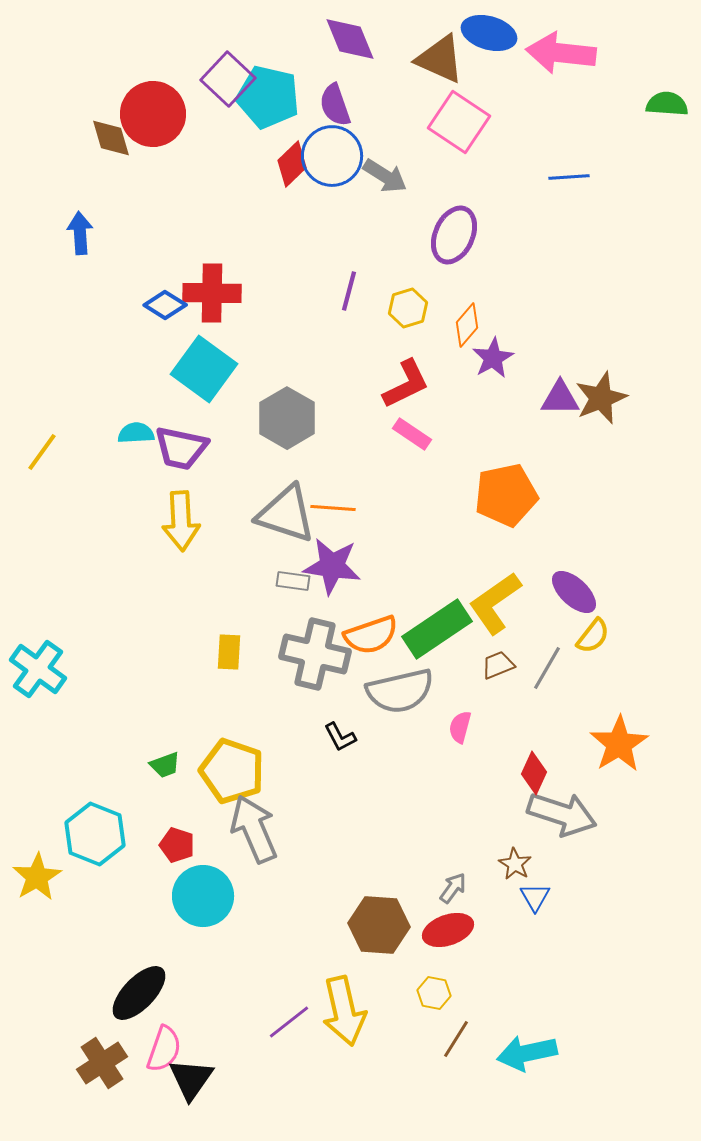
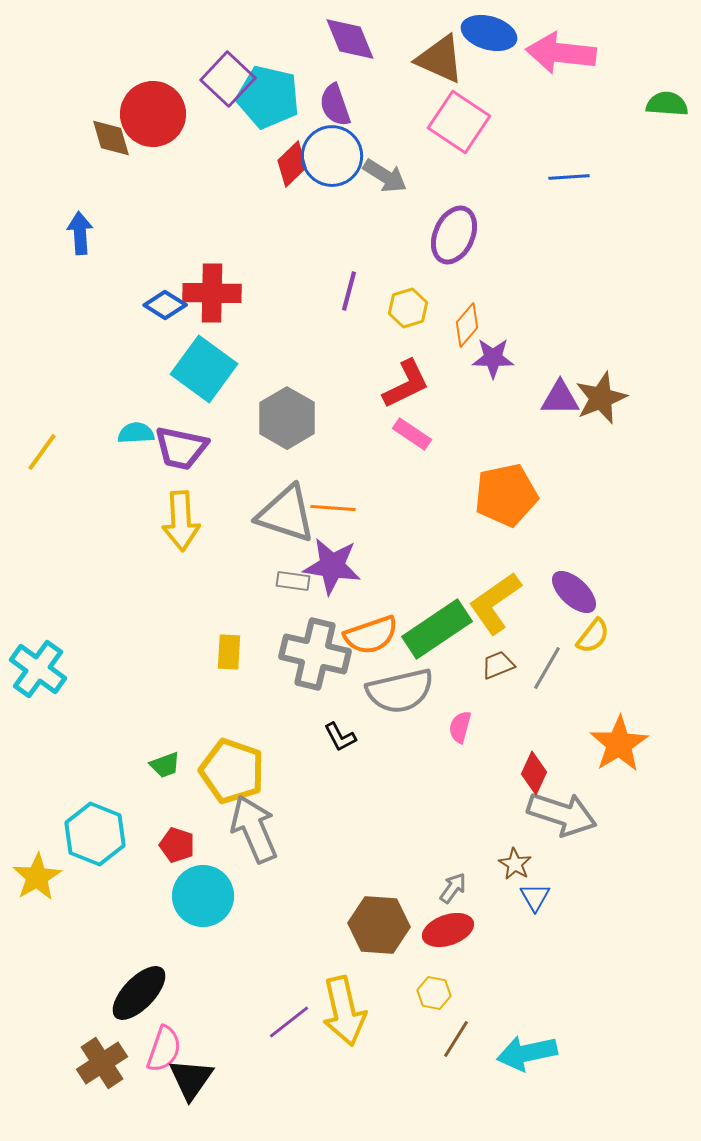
purple star at (493, 358): rotated 30 degrees clockwise
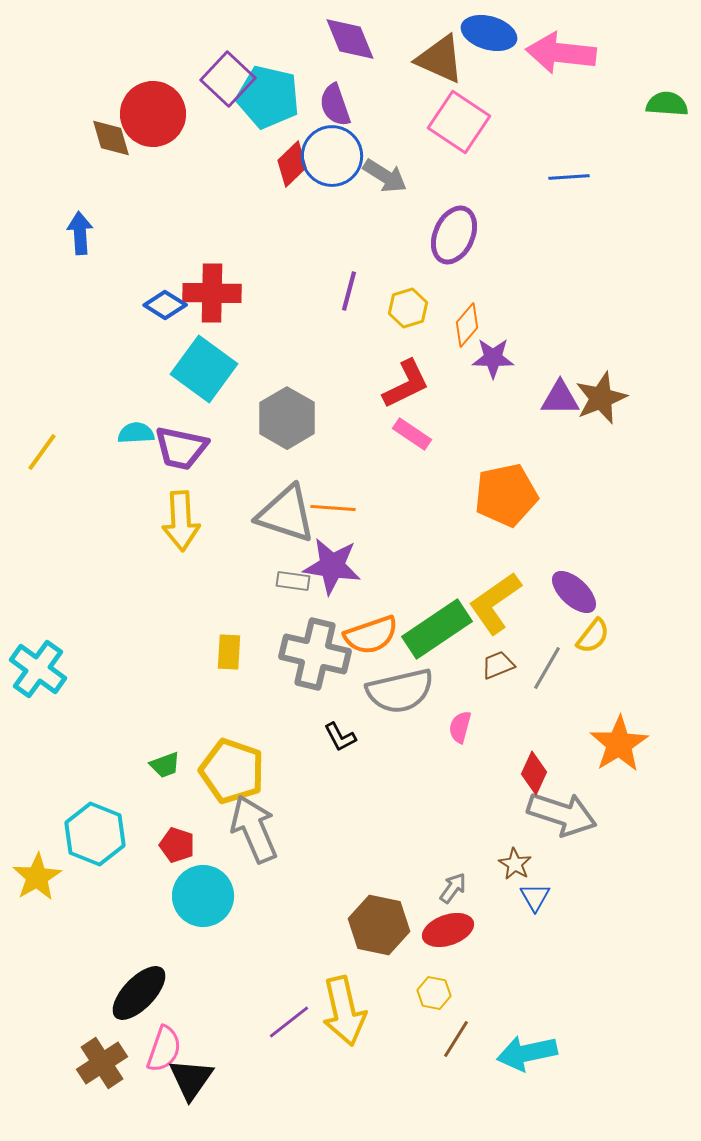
brown hexagon at (379, 925): rotated 8 degrees clockwise
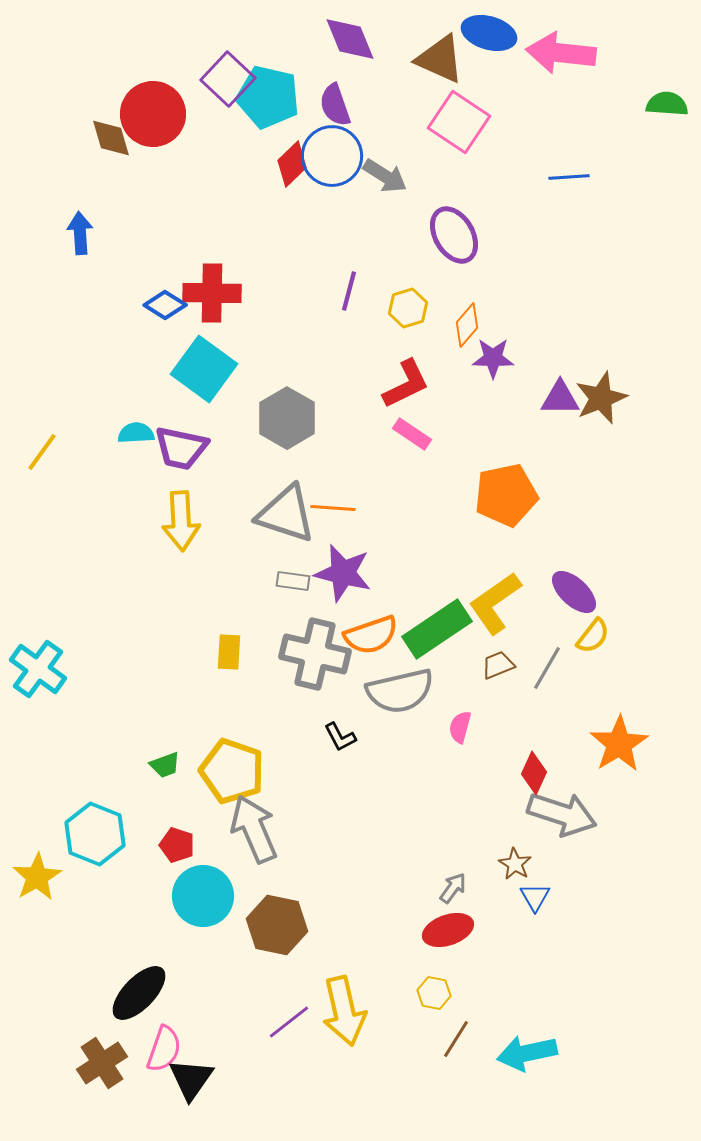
purple ellipse at (454, 235): rotated 54 degrees counterclockwise
purple star at (332, 566): moved 11 px right, 7 px down; rotated 6 degrees clockwise
brown hexagon at (379, 925): moved 102 px left
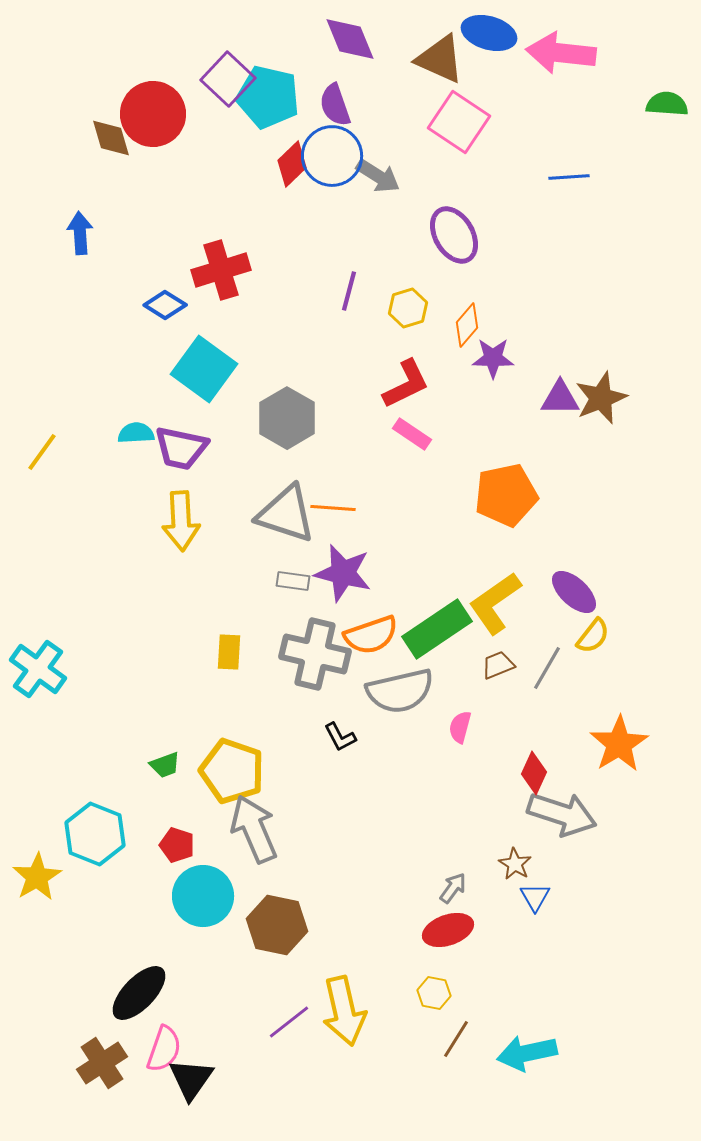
gray arrow at (385, 176): moved 7 px left
red cross at (212, 293): moved 9 px right, 23 px up; rotated 18 degrees counterclockwise
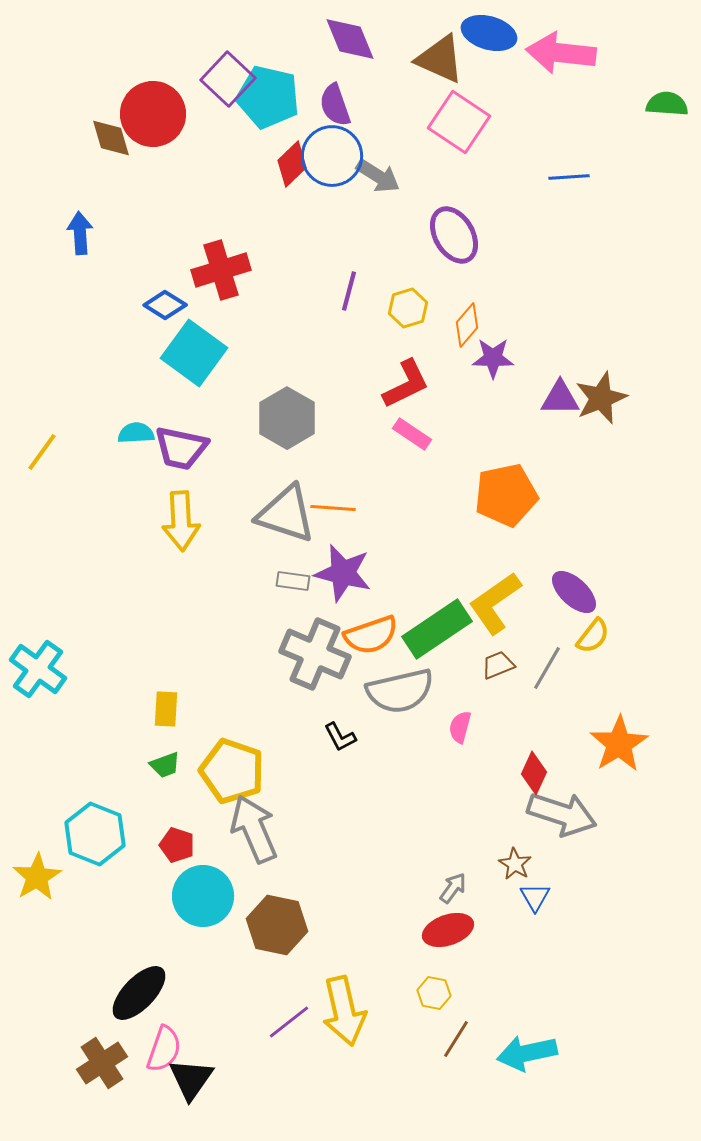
cyan square at (204, 369): moved 10 px left, 16 px up
yellow rectangle at (229, 652): moved 63 px left, 57 px down
gray cross at (315, 654): rotated 10 degrees clockwise
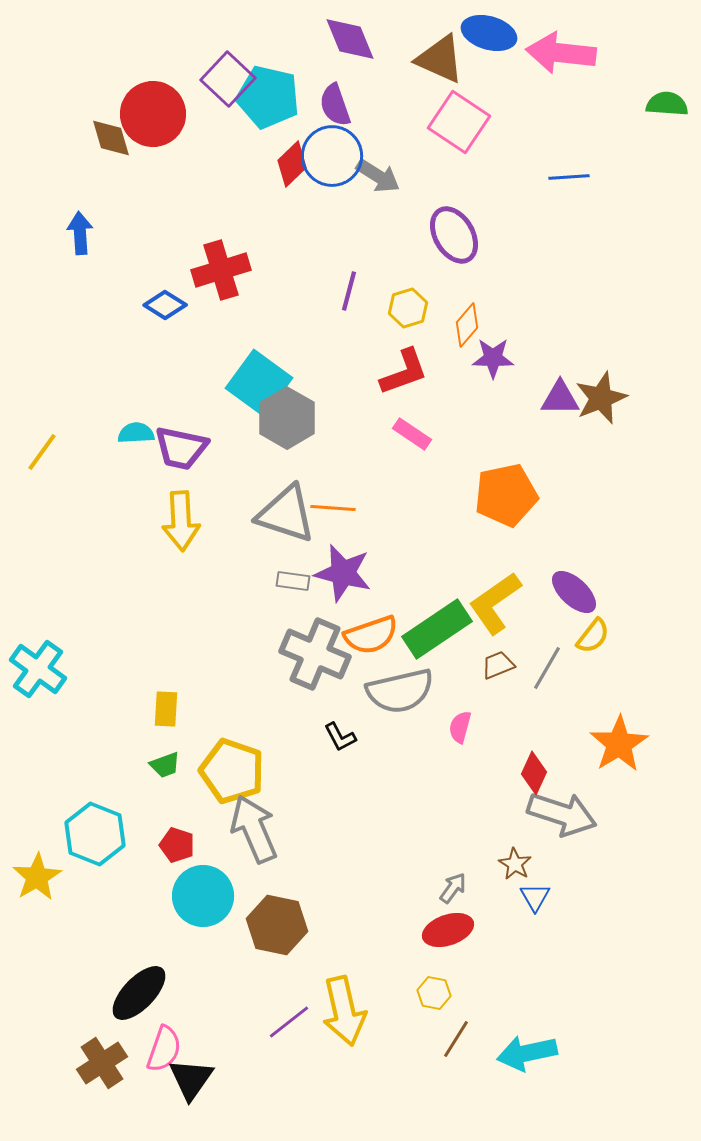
cyan square at (194, 353): moved 65 px right, 30 px down
red L-shape at (406, 384): moved 2 px left, 12 px up; rotated 6 degrees clockwise
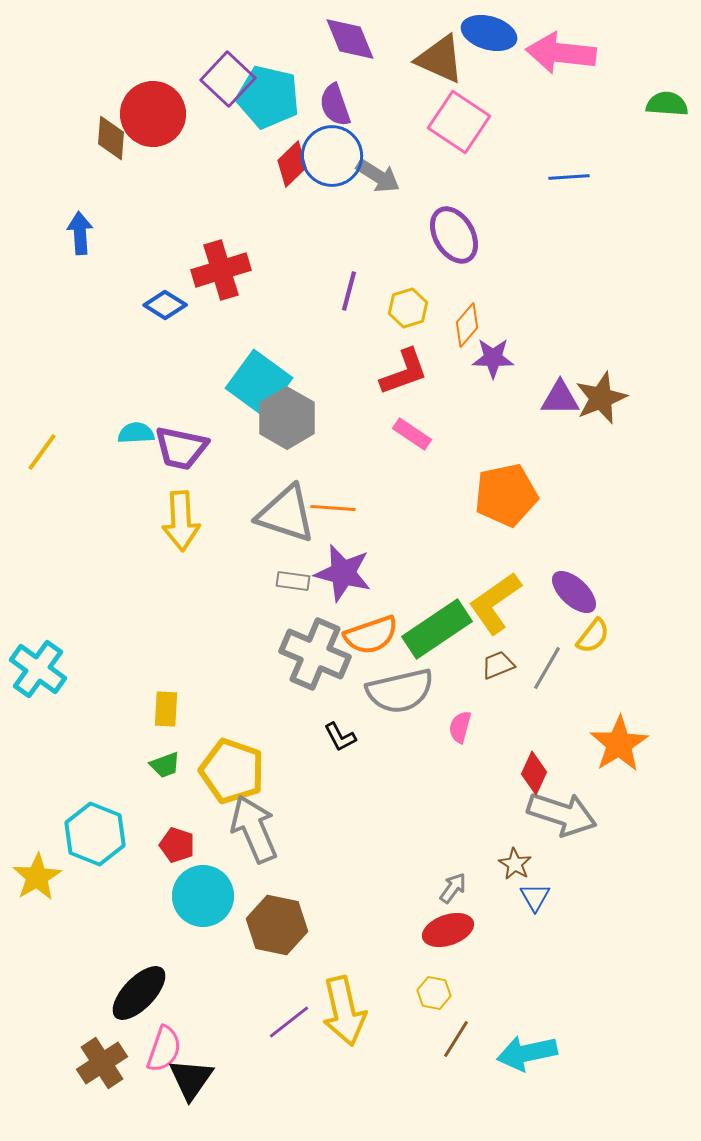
brown diamond at (111, 138): rotated 21 degrees clockwise
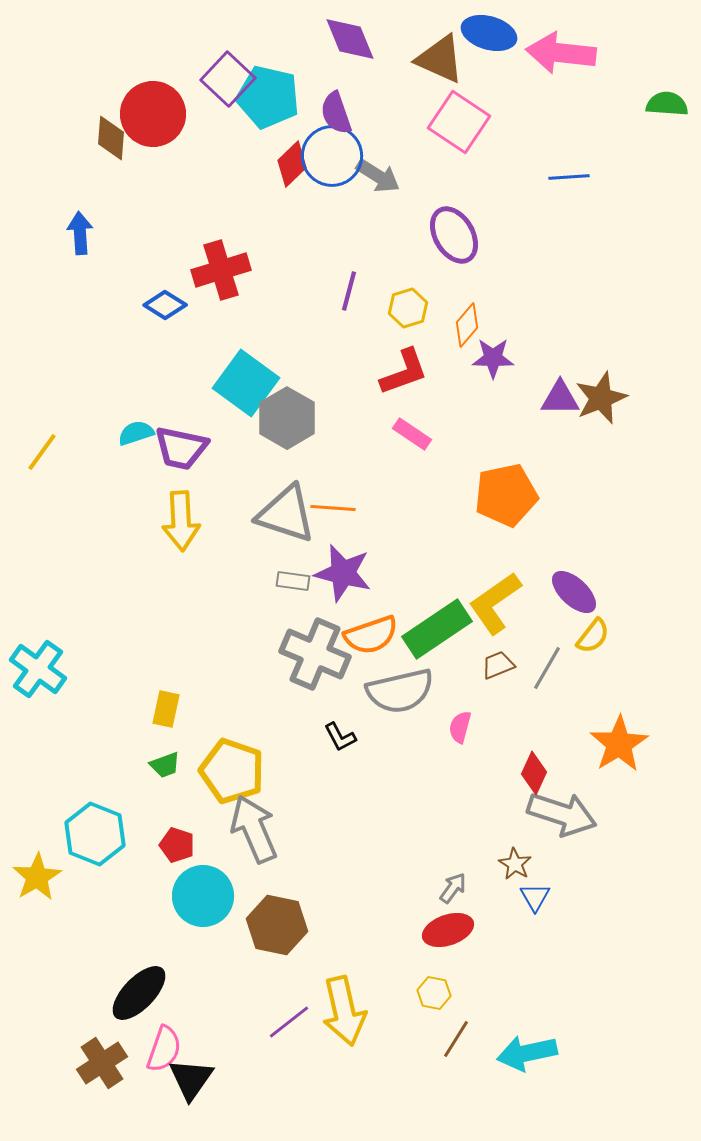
purple semicircle at (335, 105): moved 1 px right, 8 px down
cyan square at (259, 383): moved 13 px left
cyan semicircle at (136, 433): rotated 15 degrees counterclockwise
yellow rectangle at (166, 709): rotated 9 degrees clockwise
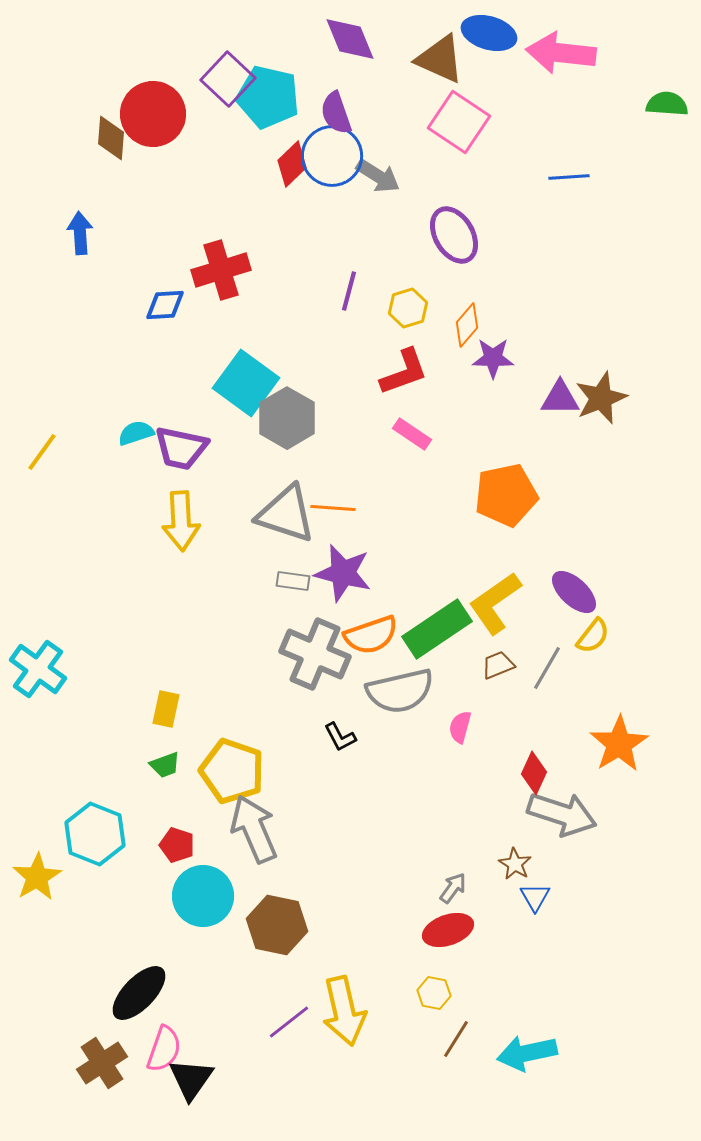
blue diamond at (165, 305): rotated 36 degrees counterclockwise
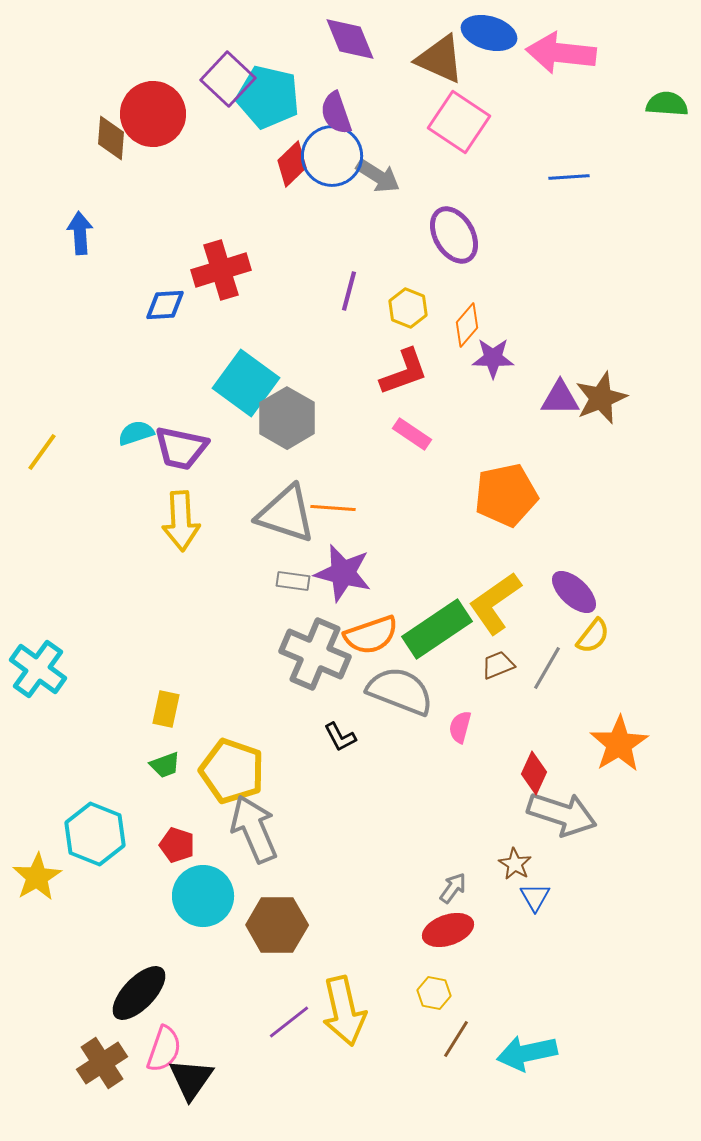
yellow hexagon at (408, 308): rotated 21 degrees counterclockwise
gray semicircle at (400, 691): rotated 146 degrees counterclockwise
brown hexagon at (277, 925): rotated 12 degrees counterclockwise
